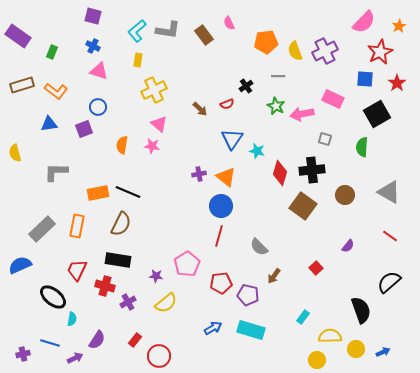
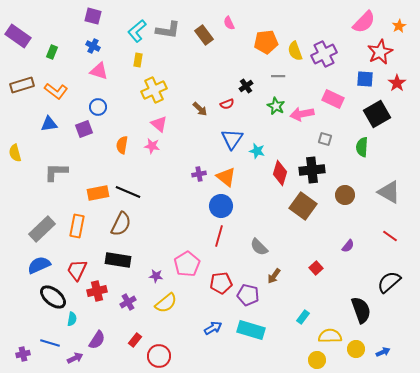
purple cross at (325, 51): moved 1 px left, 3 px down
blue semicircle at (20, 265): moved 19 px right
red cross at (105, 286): moved 8 px left, 5 px down; rotated 30 degrees counterclockwise
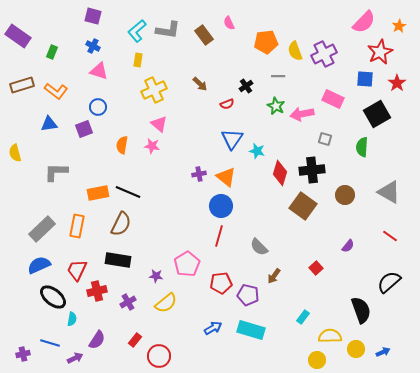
brown arrow at (200, 109): moved 25 px up
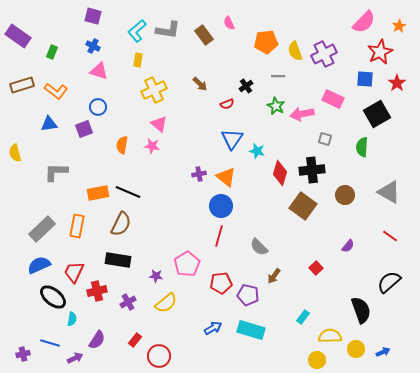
red trapezoid at (77, 270): moved 3 px left, 2 px down
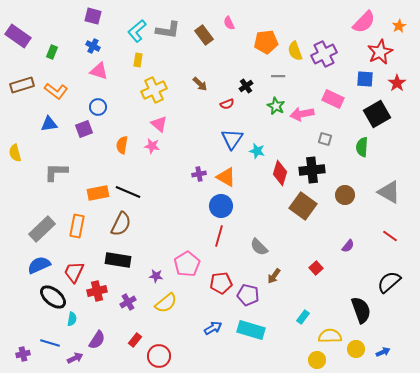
orange triangle at (226, 177): rotated 10 degrees counterclockwise
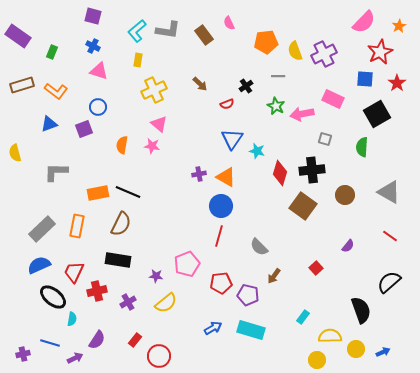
blue triangle at (49, 124): rotated 12 degrees counterclockwise
pink pentagon at (187, 264): rotated 10 degrees clockwise
